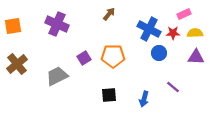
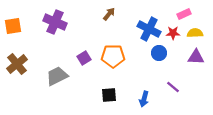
purple cross: moved 2 px left, 2 px up
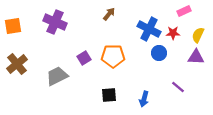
pink rectangle: moved 3 px up
yellow semicircle: moved 3 px right, 2 px down; rotated 63 degrees counterclockwise
purple line: moved 5 px right
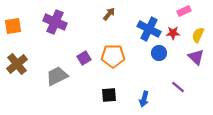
purple triangle: rotated 42 degrees clockwise
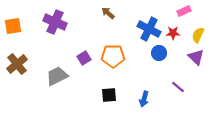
brown arrow: moved 1 px left, 1 px up; rotated 88 degrees counterclockwise
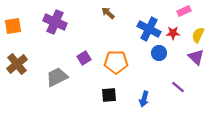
orange pentagon: moved 3 px right, 6 px down
gray trapezoid: moved 1 px down
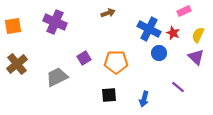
brown arrow: rotated 120 degrees clockwise
red star: rotated 24 degrees clockwise
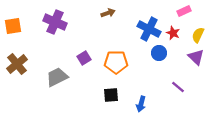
black square: moved 2 px right
blue arrow: moved 3 px left, 5 px down
